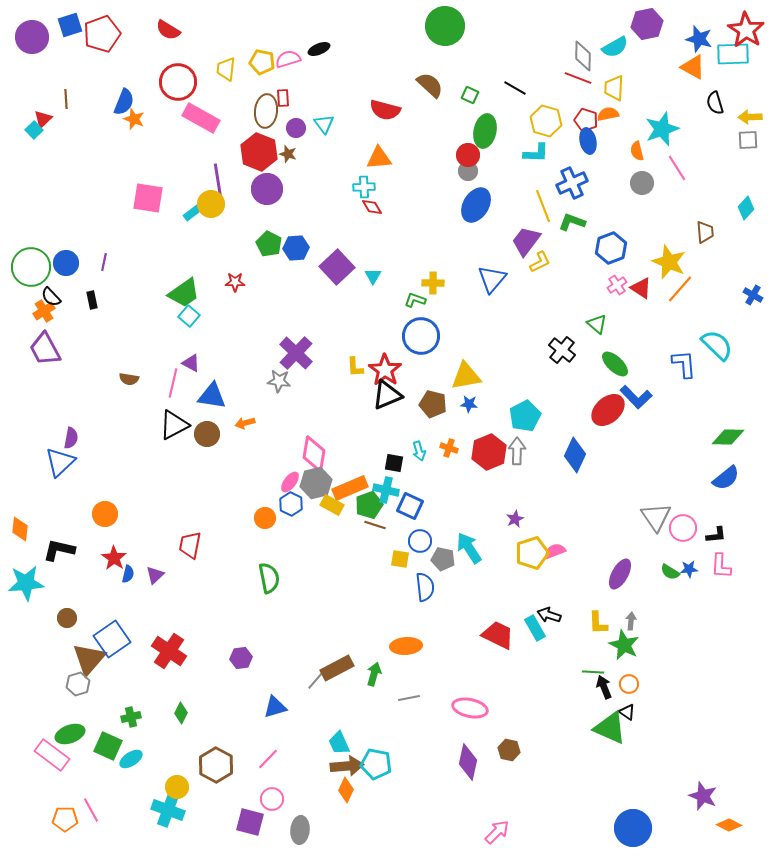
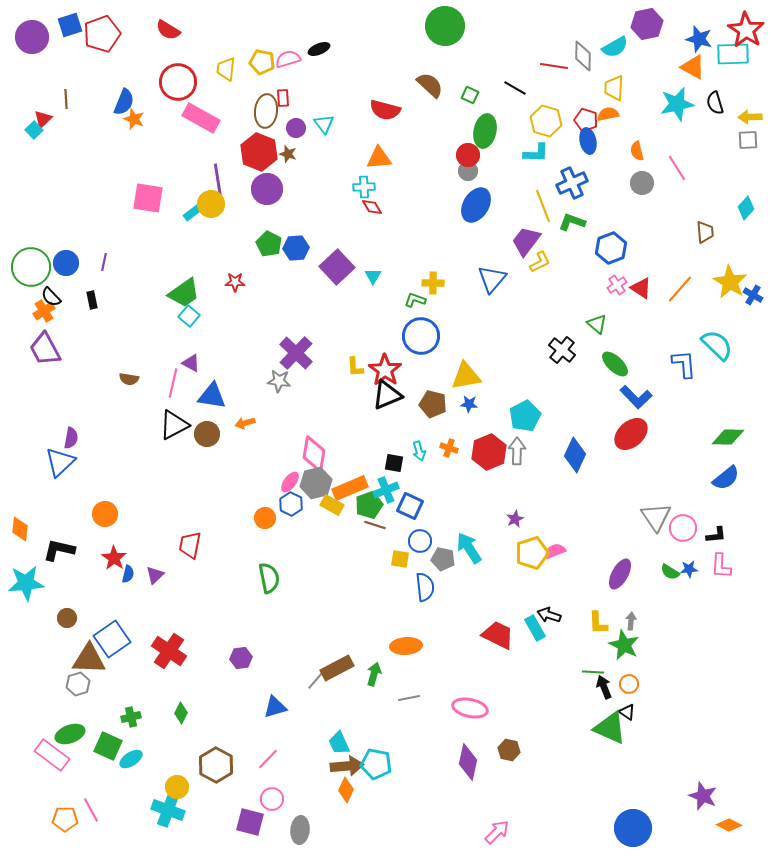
red line at (578, 78): moved 24 px left, 12 px up; rotated 12 degrees counterclockwise
cyan star at (662, 129): moved 15 px right, 25 px up; rotated 8 degrees clockwise
yellow star at (669, 262): moved 61 px right, 20 px down; rotated 8 degrees clockwise
red ellipse at (608, 410): moved 23 px right, 24 px down
cyan cross at (386, 490): rotated 35 degrees counterclockwise
brown triangle at (89, 659): rotated 51 degrees clockwise
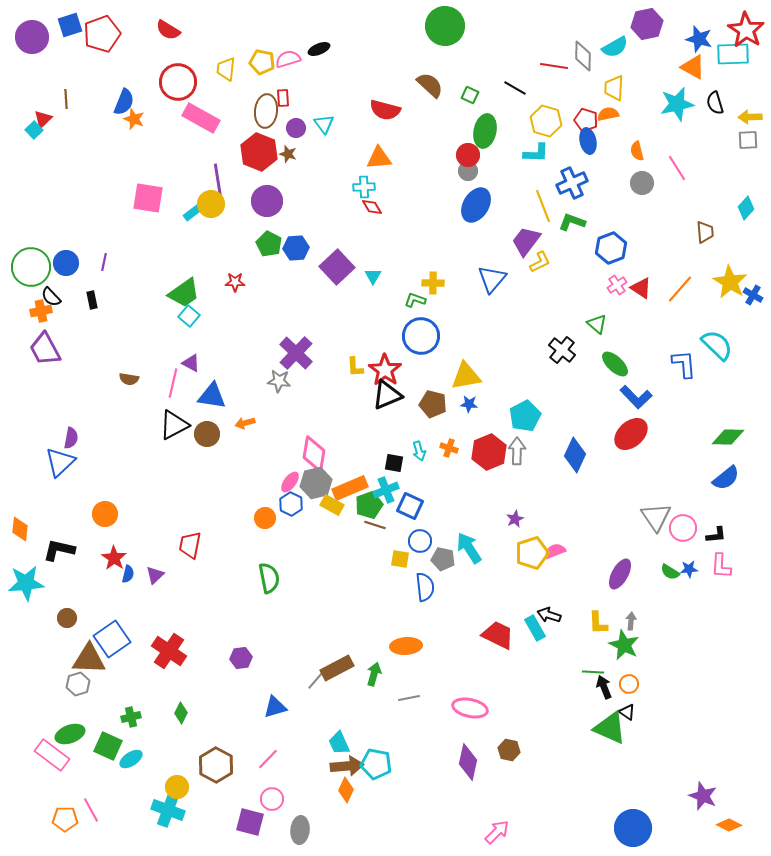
purple circle at (267, 189): moved 12 px down
orange cross at (44, 311): moved 3 px left; rotated 20 degrees clockwise
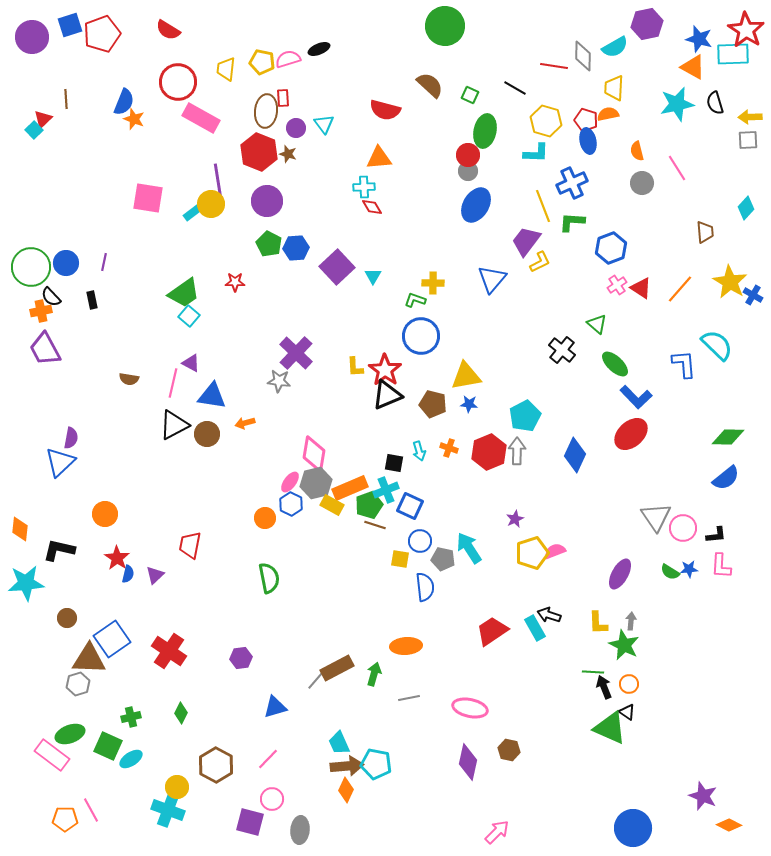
green L-shape at (572, 222): rotated 16 degrees counterclockwise
red star at (114, 558): moved 3 px right
red trapezoid at (498, 635): moved 6 px left, 4 px up; rotated 60 degrees counterclockwise
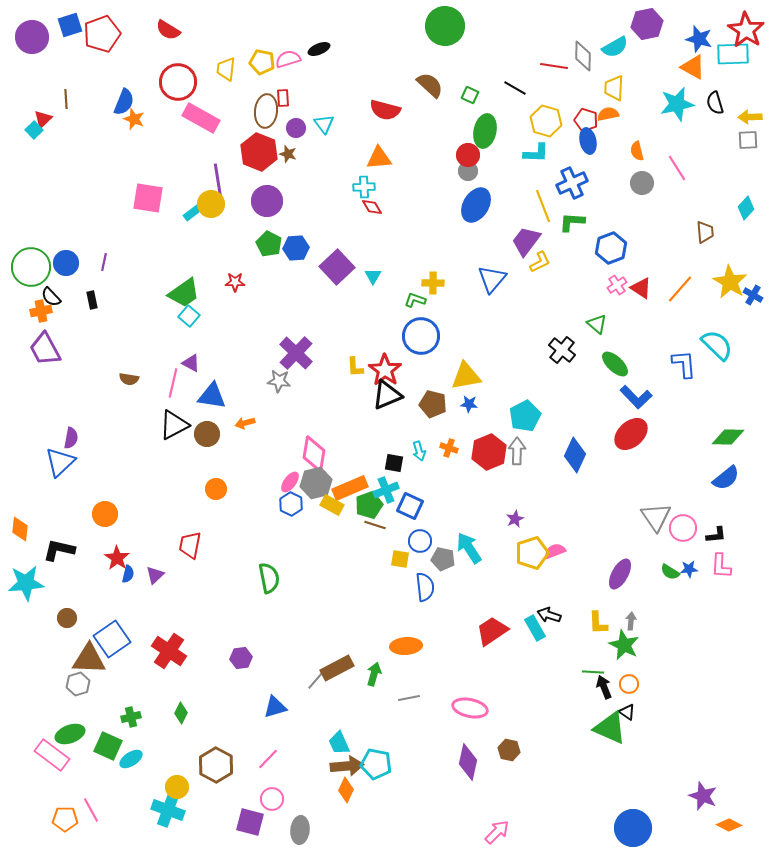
orange circle at (265, 518): moved 49 px left, 29 px up
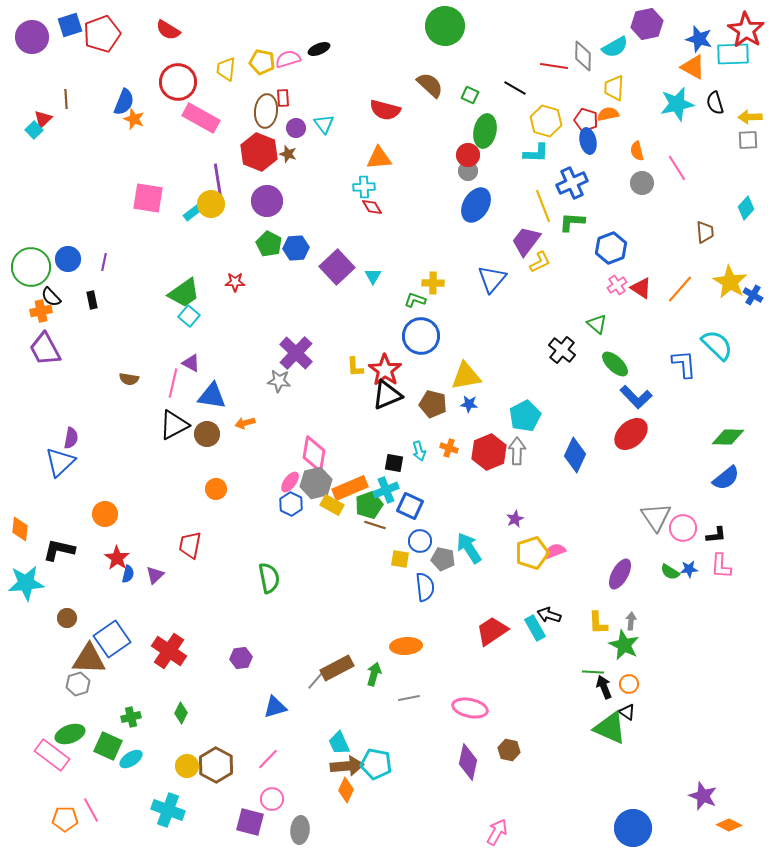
blue circle at (66, 263): moved 2 px right, 4 px up
yellow circle at (177, 787): moved 10 px right, 21 px up
pink arrow at (497, 832): rotated 16 degrees counterclockwise
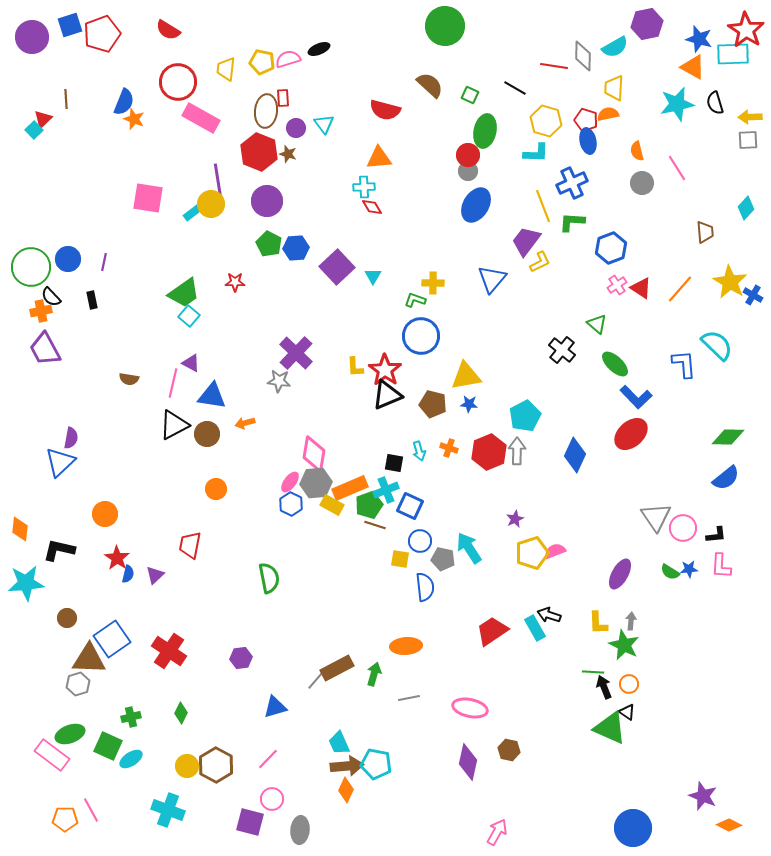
gray hexagon at (316, 483): rotated 8 degrees clockwise
